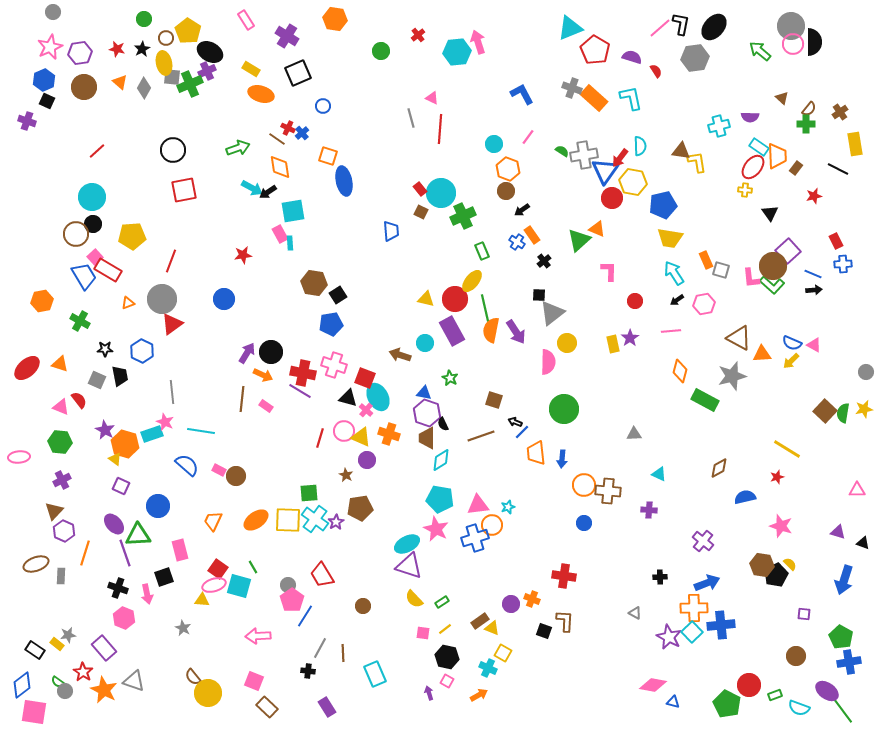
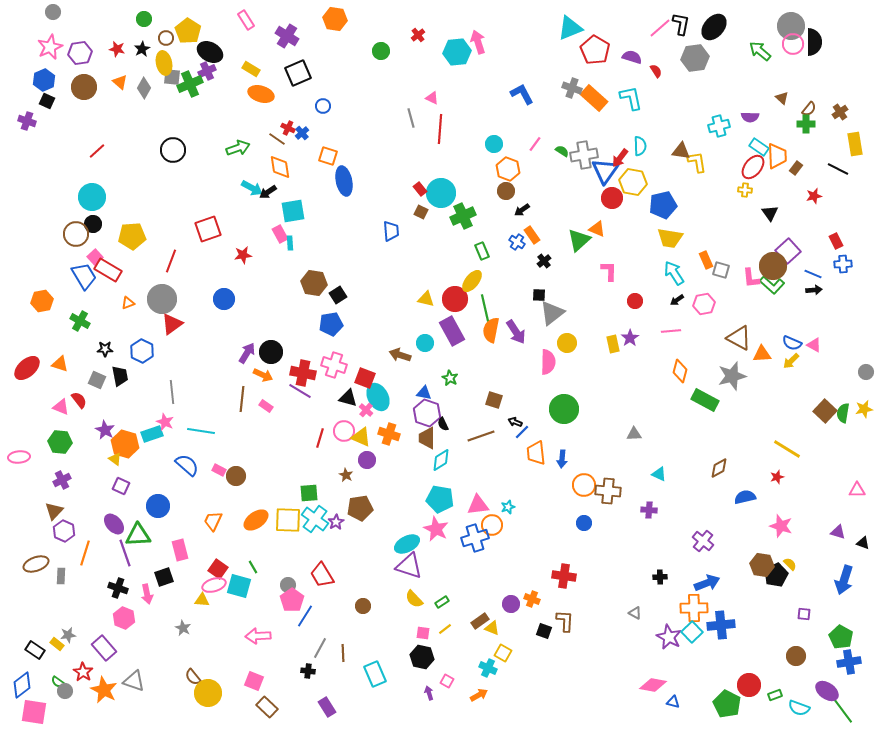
pink line at (528, 137): moved 7 px right, 7 px down
red square at (184, 190): moved 24 px right, 39 px down; rotated 8 degrees counterclockwise
black hexagon at (447, 657): moved 25 px left
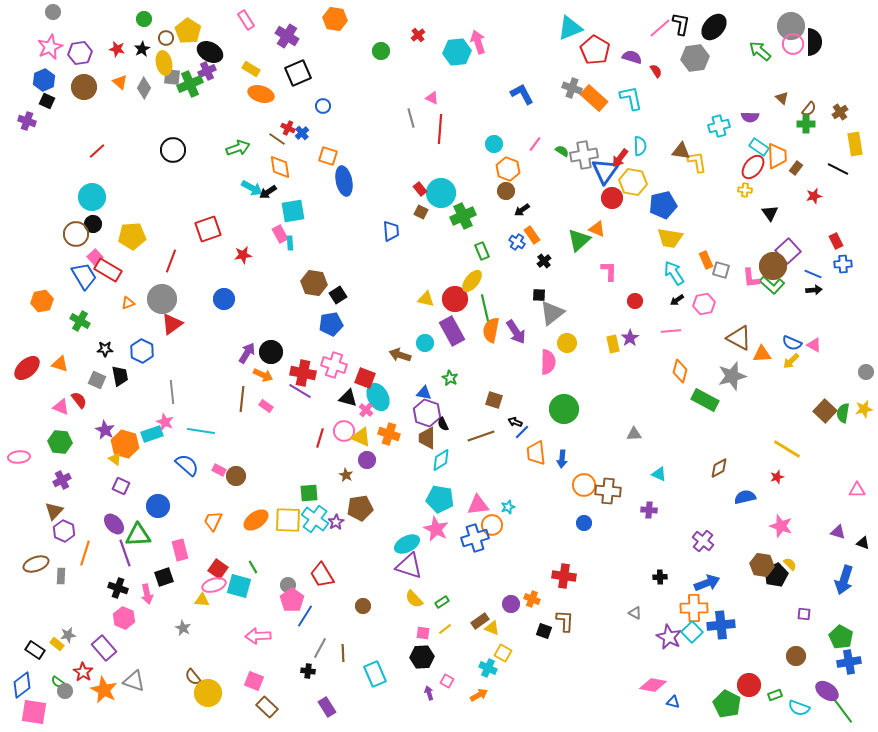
black hexagon at (422, 657): rotated 15 degrees counterclockwise
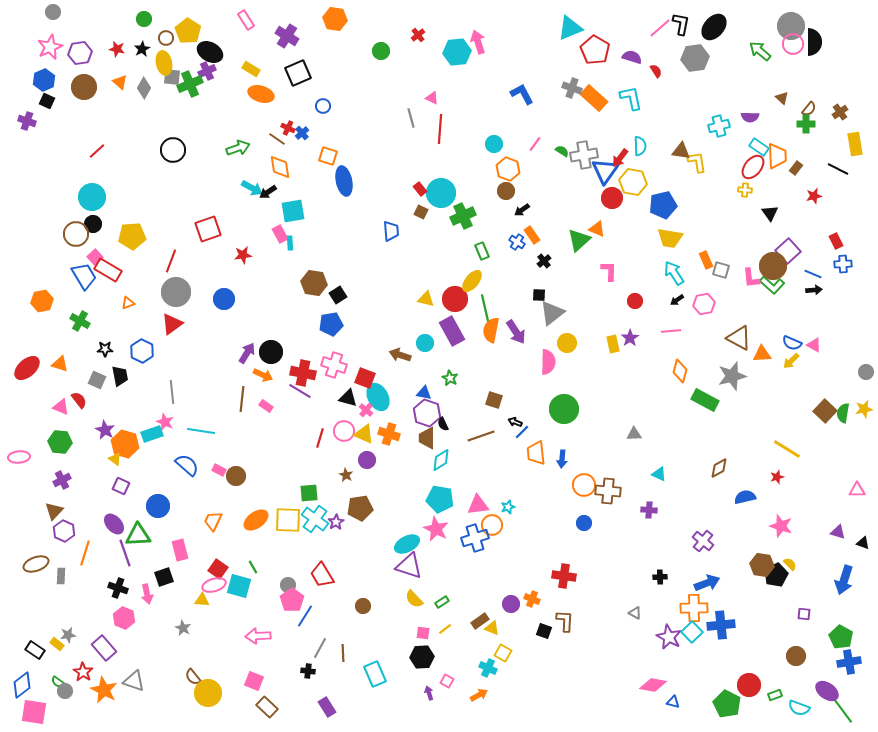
gray circle at (162, 299): moved 14 px right, 7 px up
yellow triangle at (361, 437): moved 3 px right, 3 px up
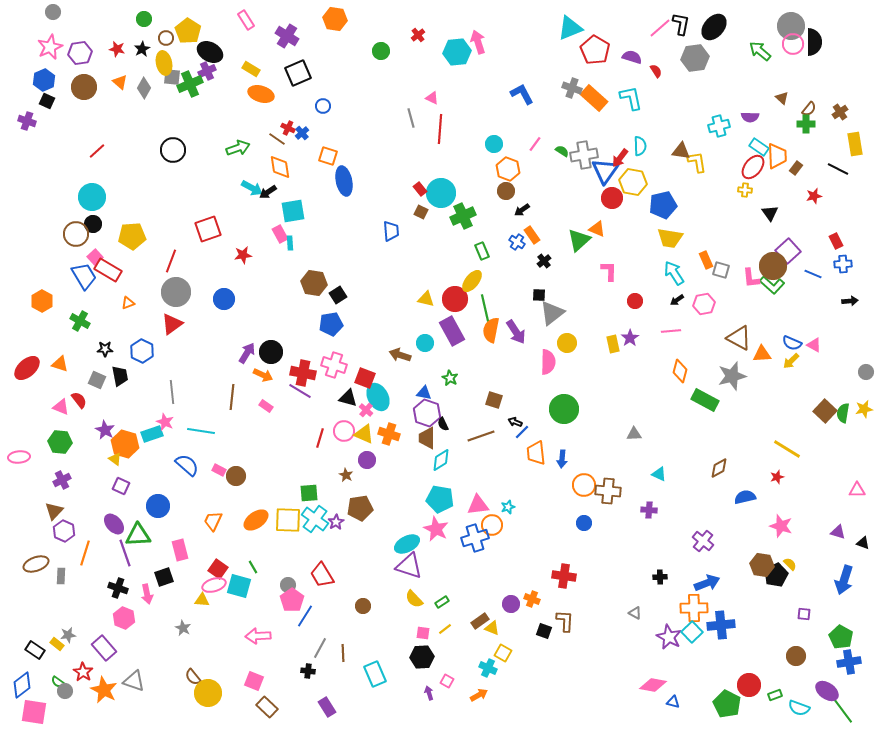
black arrow at (814, 290): moved 36 px right, 11 px down
orange hexagon at (42, 301): rotated 20 degrees counterclockwise
brown line at (242, 399): moved 10 px left, 2 px up
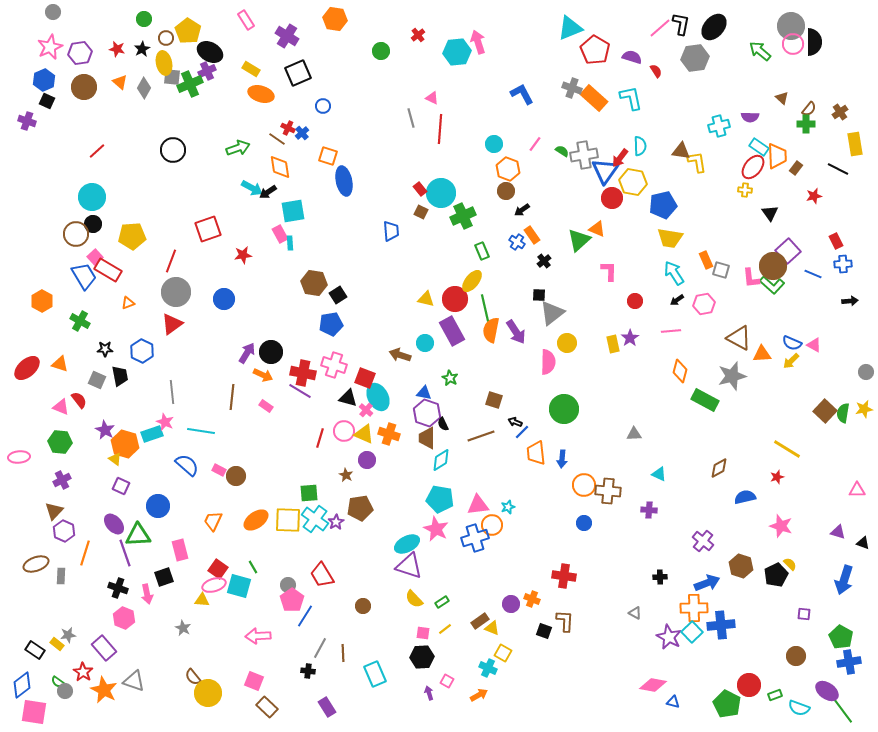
brown hexagon at (762, 565): moved 21 px left, 1 px down; rotated 10 degrees clockwise
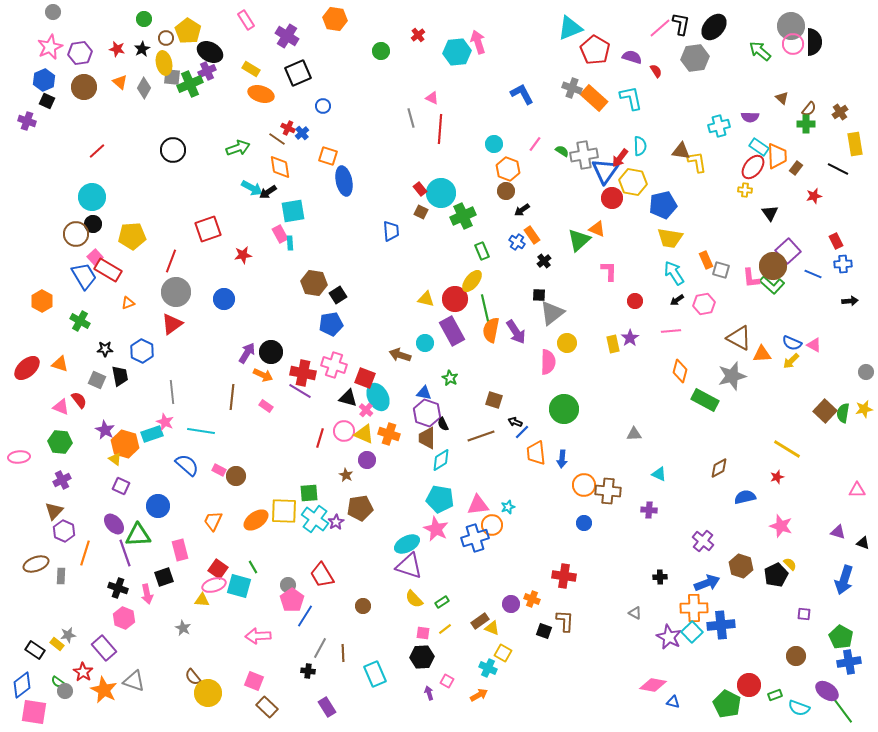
yellow square at (288, 520): moved 4 px left, 9 px up
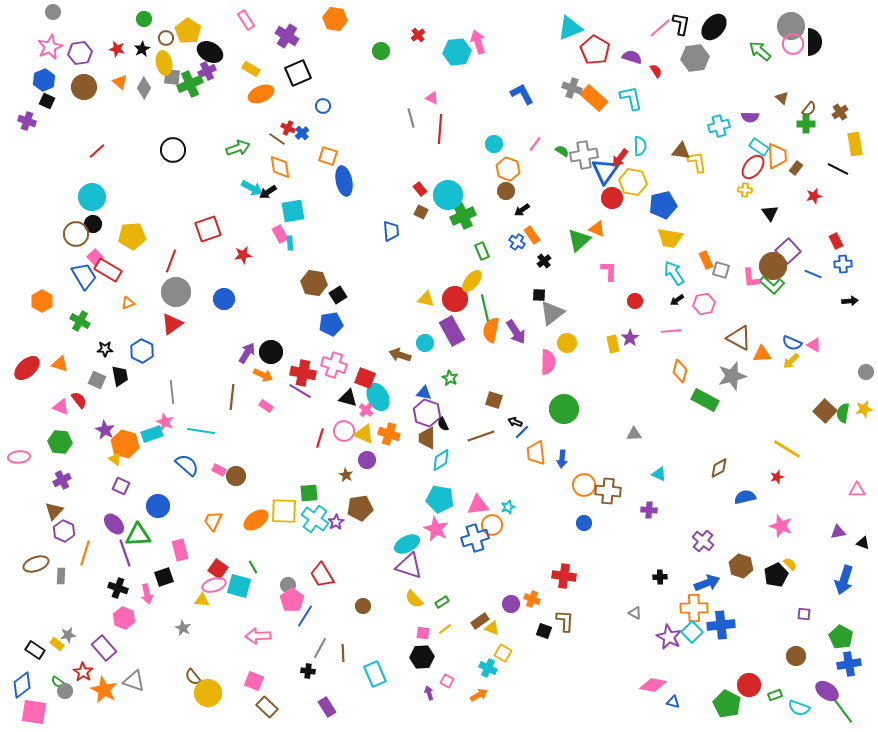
orange ellipse at (261, 94): rotated 40 degrees counterclockwise
cyan circle at (441, 193): moved 7 px right, 2 px down
purple triangle at (838, 532): rotated 28 degrees counterclockwise
blue cross at (849, 662): moved 2 px down
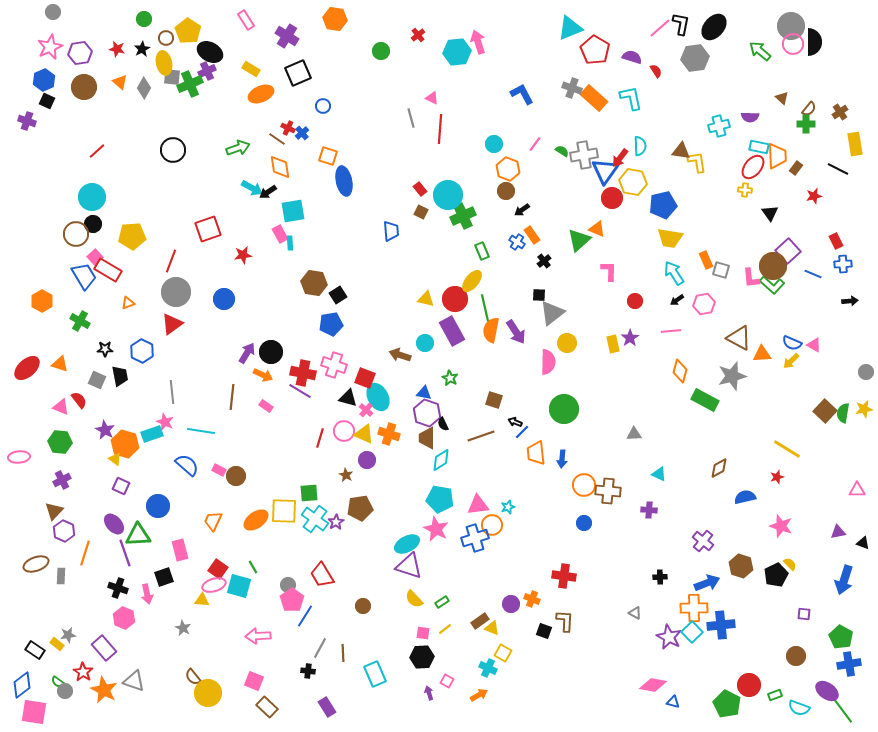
cyan rectangle at (759, 147): rotated 24 degrees counterclockwise
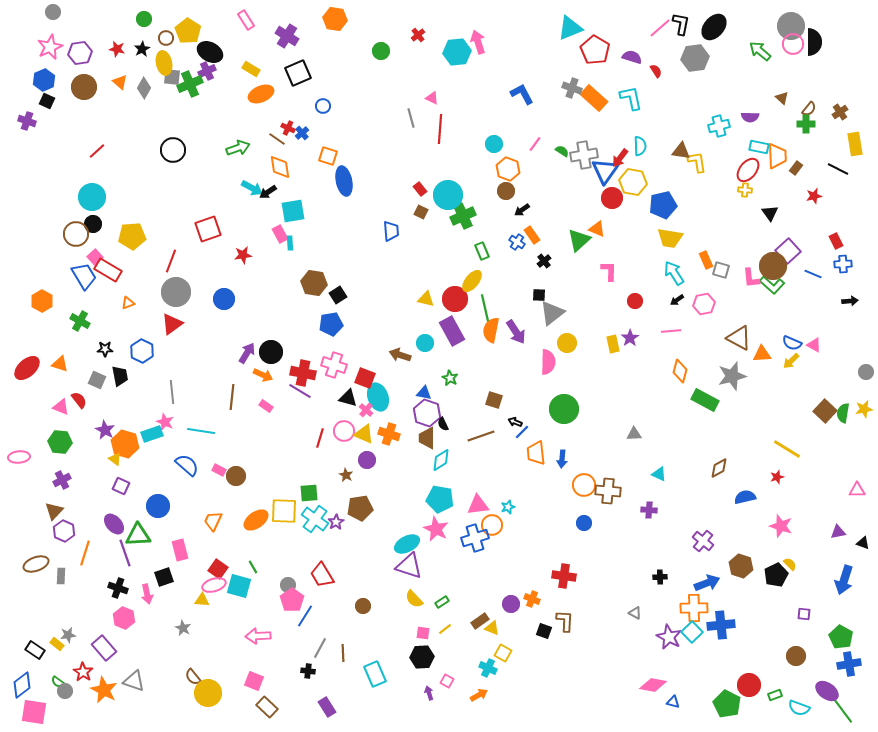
red ellipse at (753, 167): moved 5 px left, 3 px down
cyan ellipse at (378, 397): rotated 8 degrees clockwise
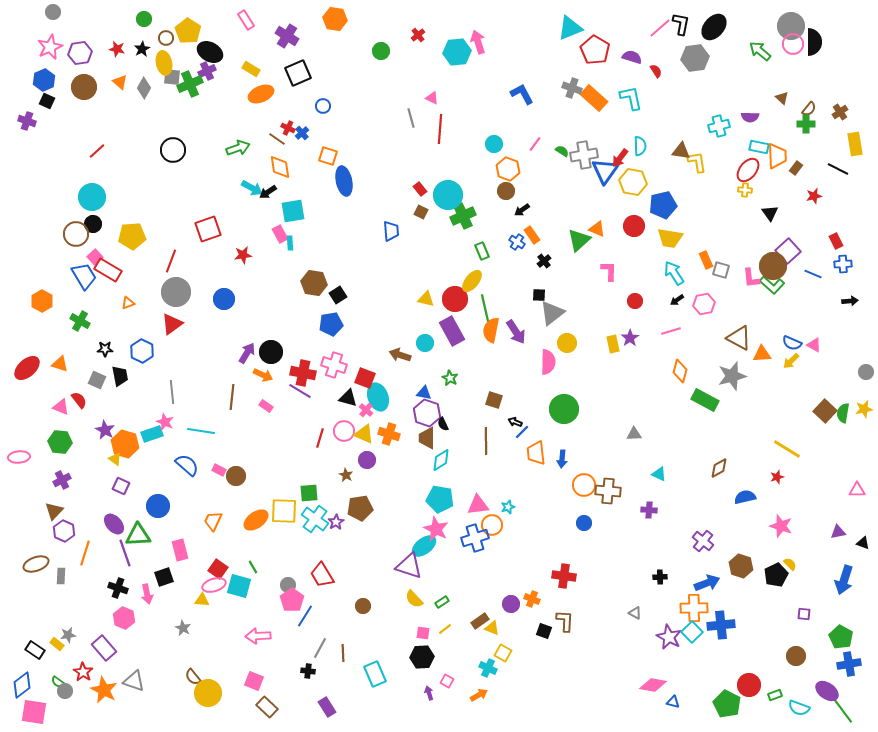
red circle at (612, 198): moved 22 px right, 28 px down
pink line at (671, 331): rotated 12 degrees counterclockwise
brown line at (481, 436): moved 5 px right, 5 px down; rotated 72 degrees counterclockwise
cyan ellipse at (407, 544): moved 17 px right, 2 px down; rotated 10 degrees counterclockwise
